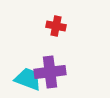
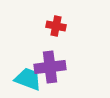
purple cross: moved 5 px up
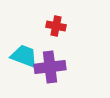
cyan trapezoid: moved 4 px left, 23 px up
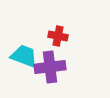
red cross: moved 2 px right, 10 px down
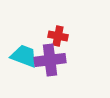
purple cross: moved 7 px up
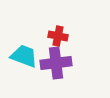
purple cross: moved 6 px right, 3 px down
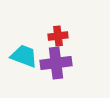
red cross: rotated 18 degrees counterclockwise
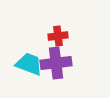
cyan trapezoid: moved 5 px right, 8 px down
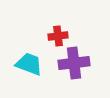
purple cross: moved 18 px right
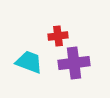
cyan trapezoid: moved 2 px up
